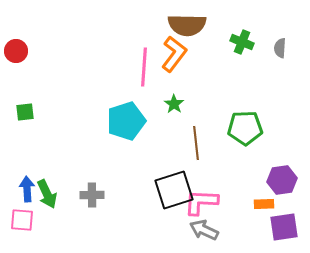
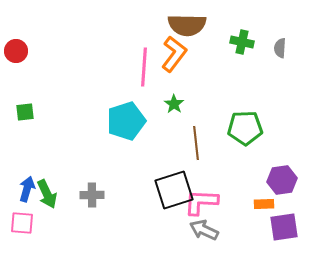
green cross: rotated 10 degrees counterclockwise
blue arrow: rotated 20 degrees clockwise
pink square: moved 3 px down
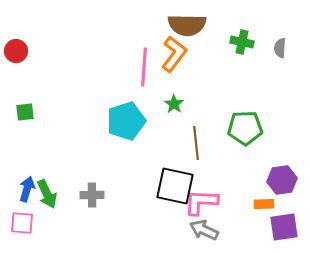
black square: moved 1 px right, 4 px up; rotated 30 degrees clockwise
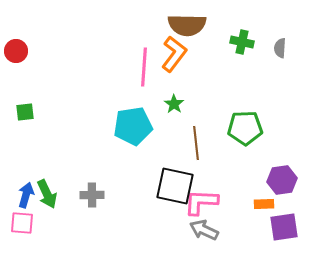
cyan pentagon: moved 7 px right, 5 px down; rotated 9 degrees clockwise
blue arrow: moved 1 px left, 6 px down
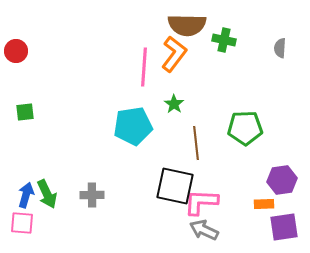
green cross: moved 18 px left, 2 px up
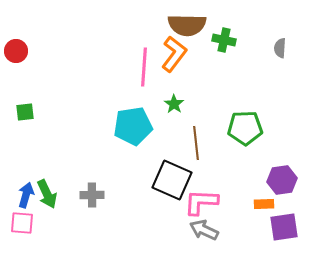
black square: moved 3 px left, 6 px up; rotated 12 degrees clockwise
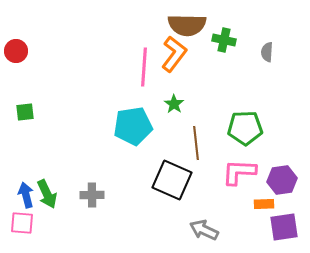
gray semicircle: moved 13 px left, 4 px down
blue arrow: rotated 30 degrees counterclockwise
pink L-shape: moved 38 px right, 30 px up
